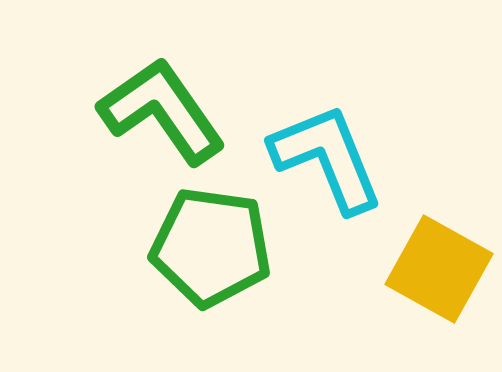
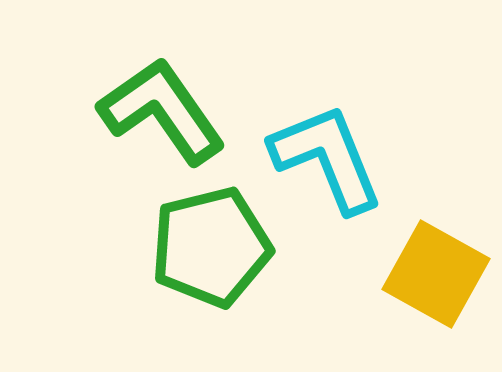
green pentagon: rotated 22 degrees counterclockwise
yellow square: moved 3 px left, 5 px down
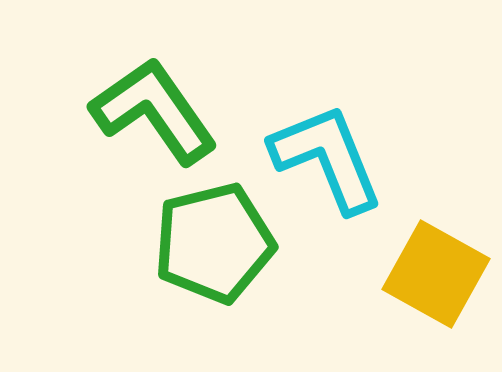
green L-shape: moved 8 px left
green pentagon: moved 3 px right, 4 px up
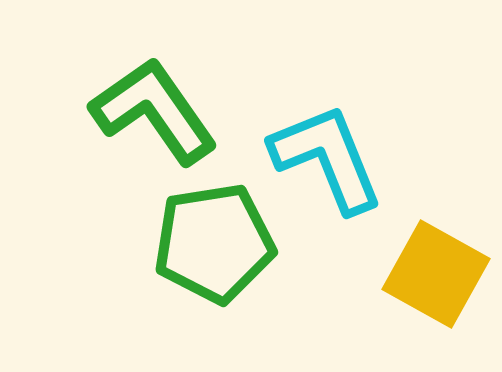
green pentagon: rotated 5 degrees clockwise
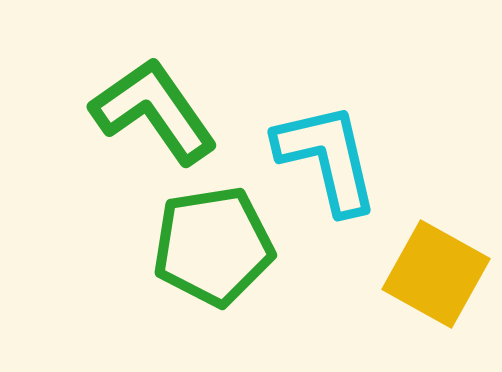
cyan L-shape: rotated 9 degrees clockwise
green pentagon: moved 1 px left, 3 px down
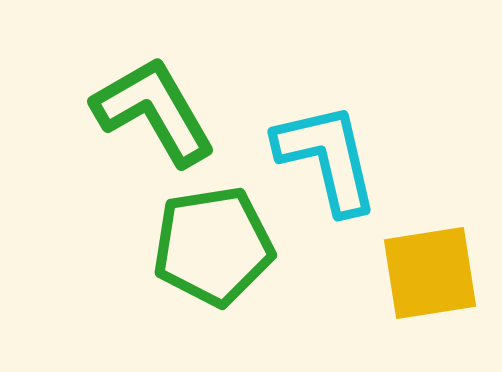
green L-shape: rotated 5 degrees clockwise
yellow square: moved 6 px left, 1 px up; rotated 38 degrees counterclockwise
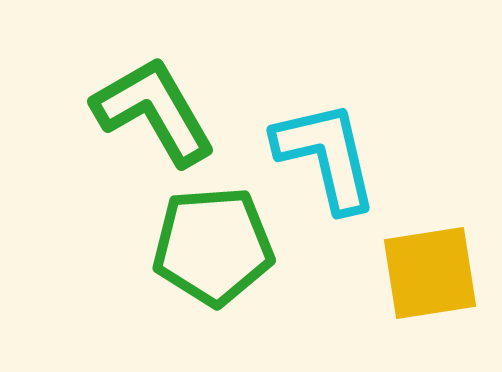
cyan L-shape: moved 1 px left, 2 px up
green pentagon: rotated 5 degrees clockwise
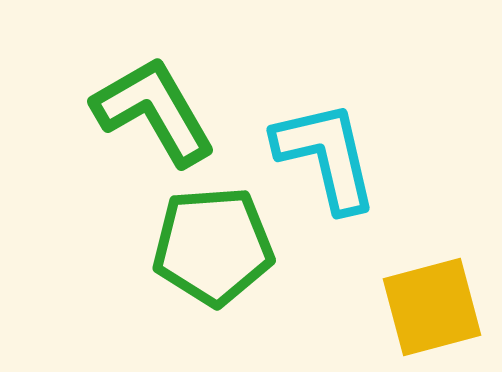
yellow square: moved 2 px right, 34 px down; rotated 6 degrees counterclockwise
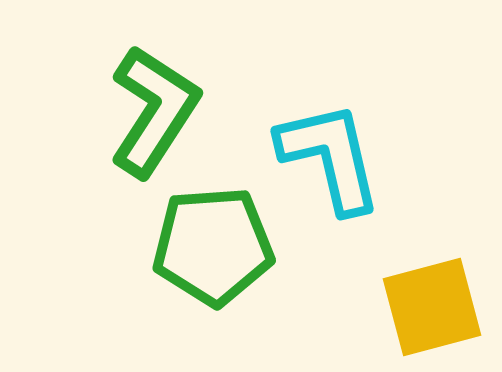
green L-shape: rotated 63 degrees clockwise
cyan L-shape: moved 4 px right, 1 px down
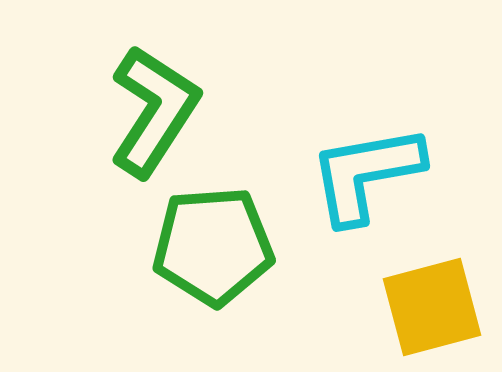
cyan L-shape: moved 36 px right, 17 px down; rotated 87 degrees counterclockwise
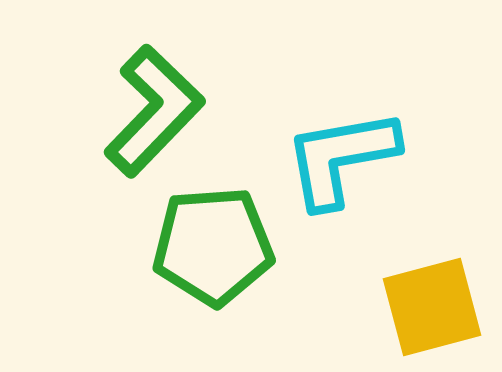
green L-shape: rotated 11 degrees clockwise
cyan L-shape: moved 25 px left, 16 px up
